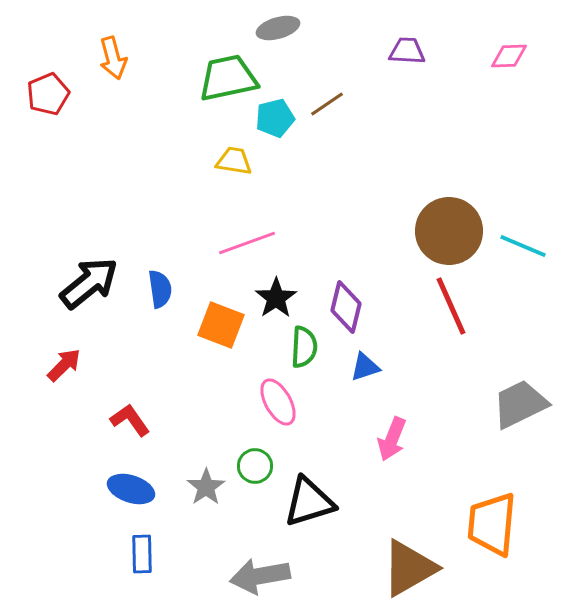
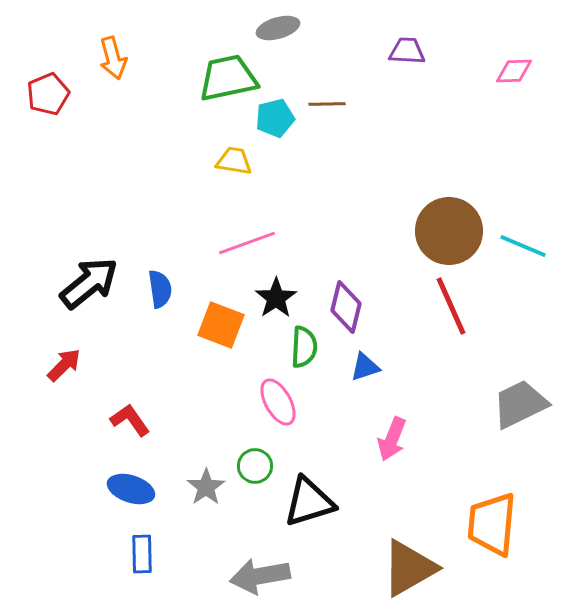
pink diamond: moved 5 px right, 15 px down
brown line: rotated 33 degrees clockwise
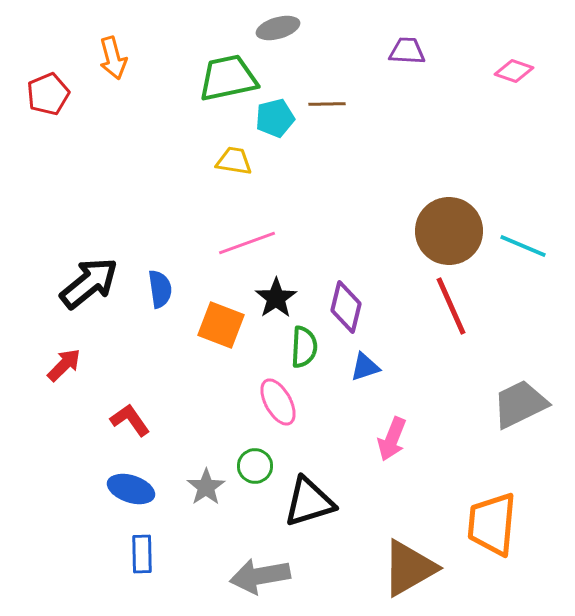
pink diamond: rotated 21 degrees clockwise
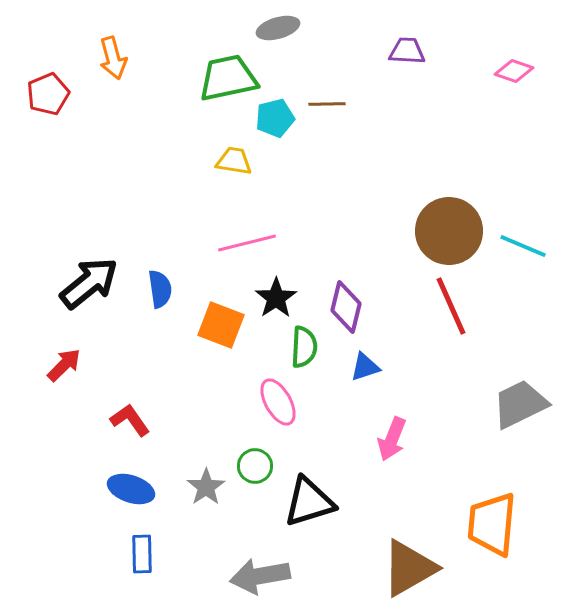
pink line: rotated 6 degrees clockwise
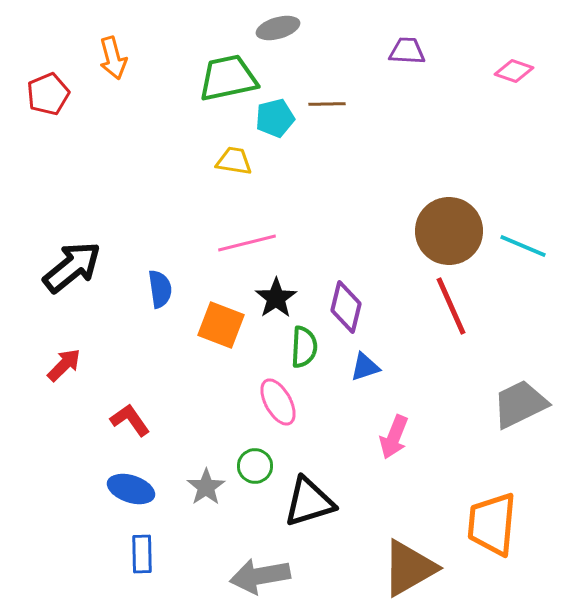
black arrow: moved 17 px left, 16 px up
pink arrow: moved 2 px right, 2 px up
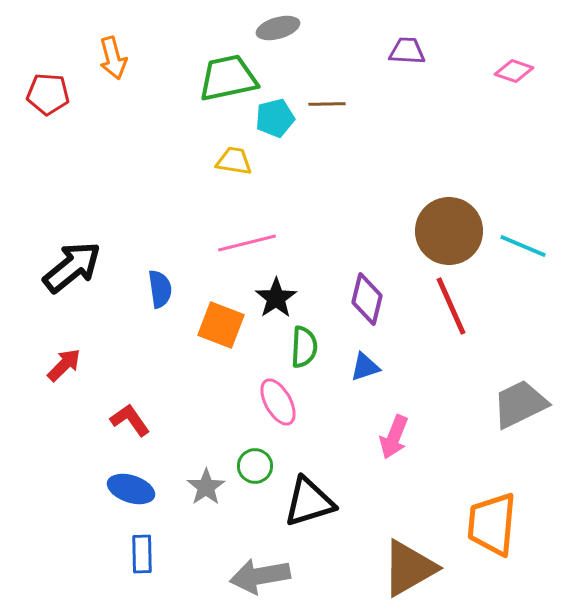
red pentagon: rotated 27 degrees clockwise
purple diamond: moved 21 px right, 8 px up
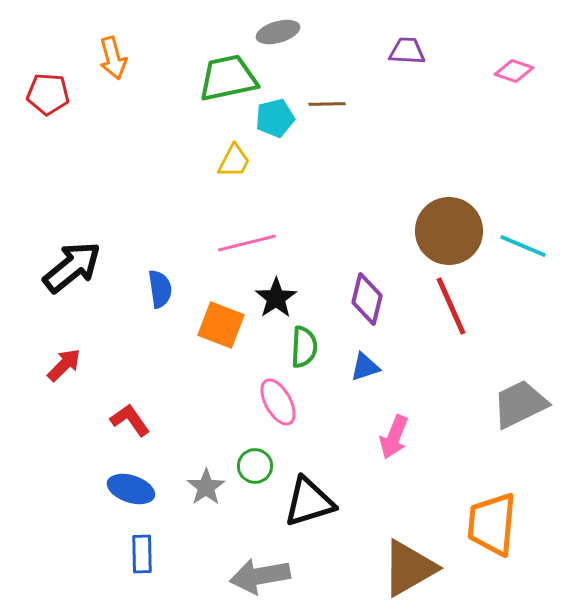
gray ellipse: moved 4 px down
yellow trapezoid: rotated 108 degrees clockwise
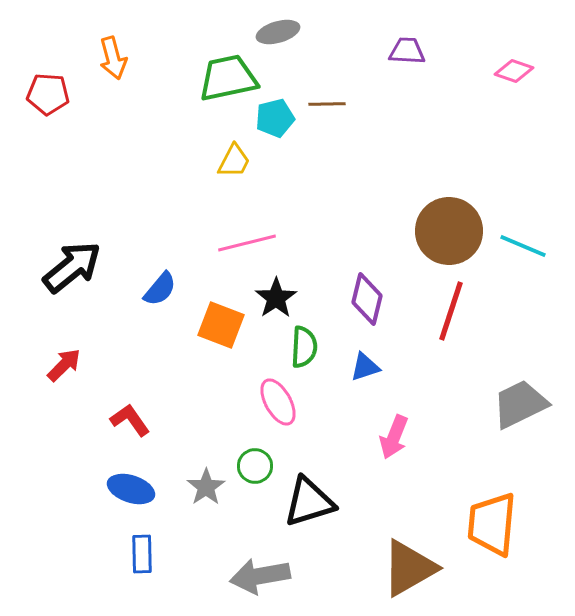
blue semicircle: rotated 48 degrees clockwise
red line: moved 5 px down; rotated 42 degrees clockwise
